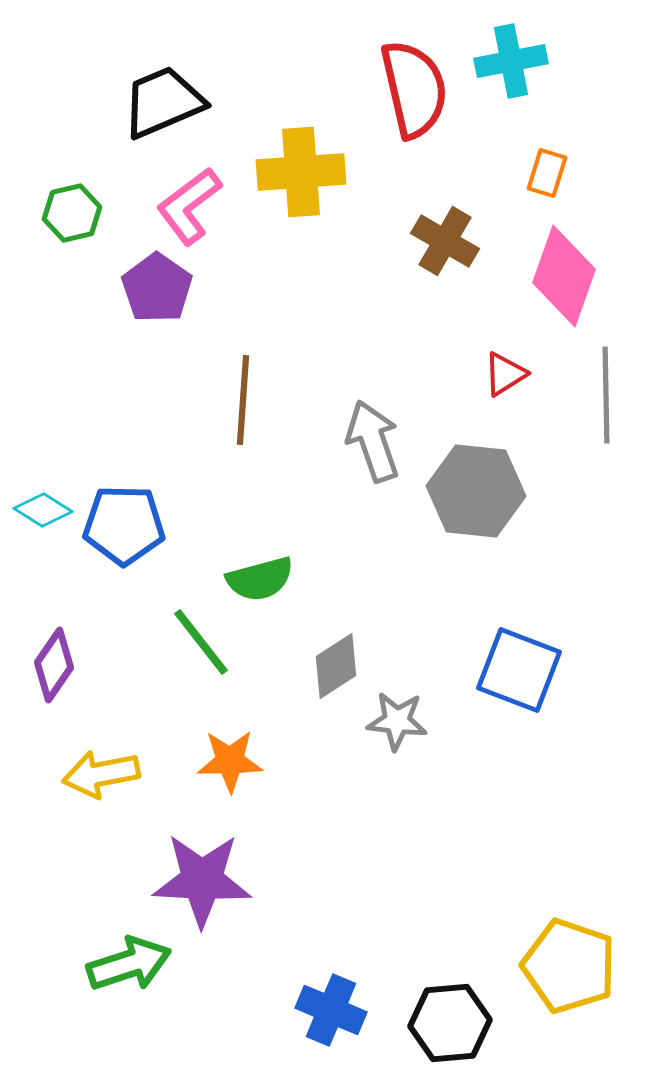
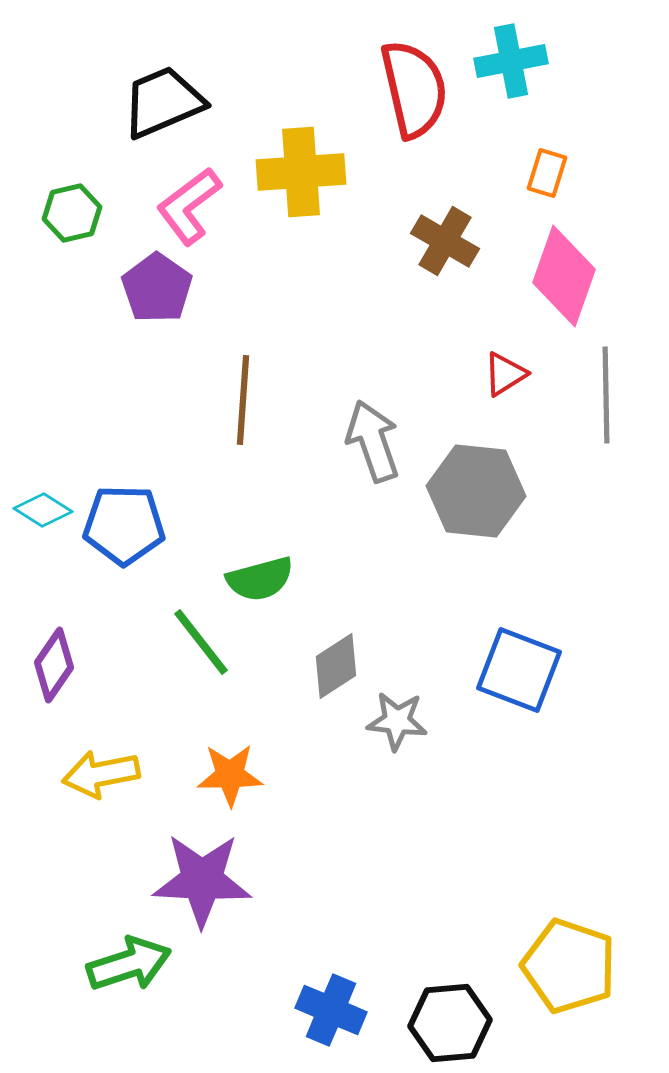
orange star: moved 14 px down
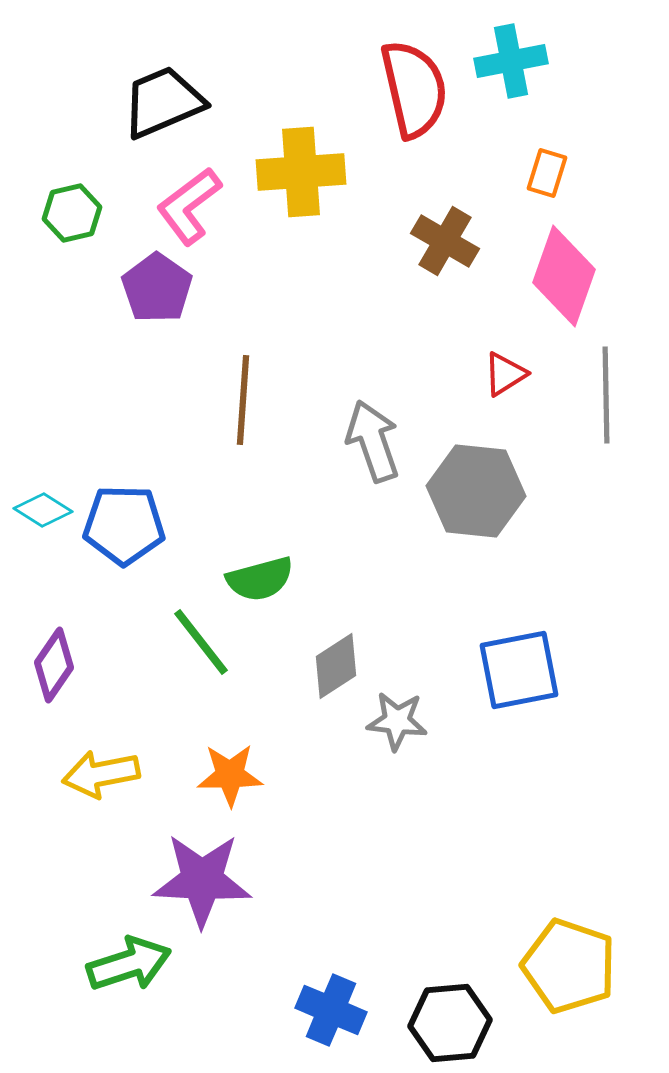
blue square: rotated 32 degrees counterclockwise
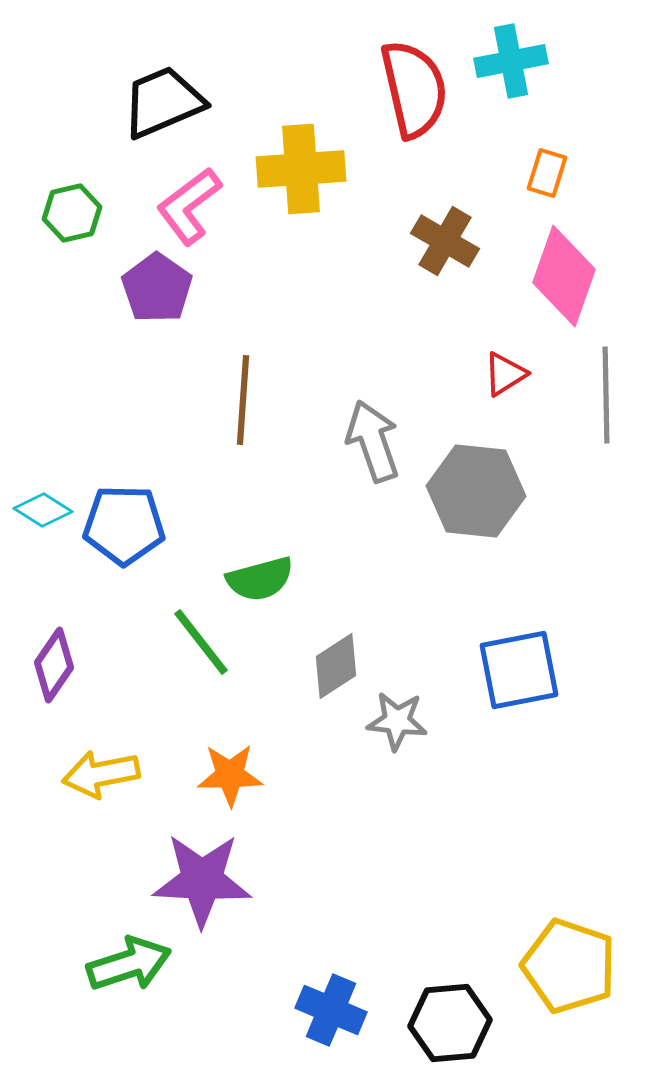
yellow cross: moved 3 px up
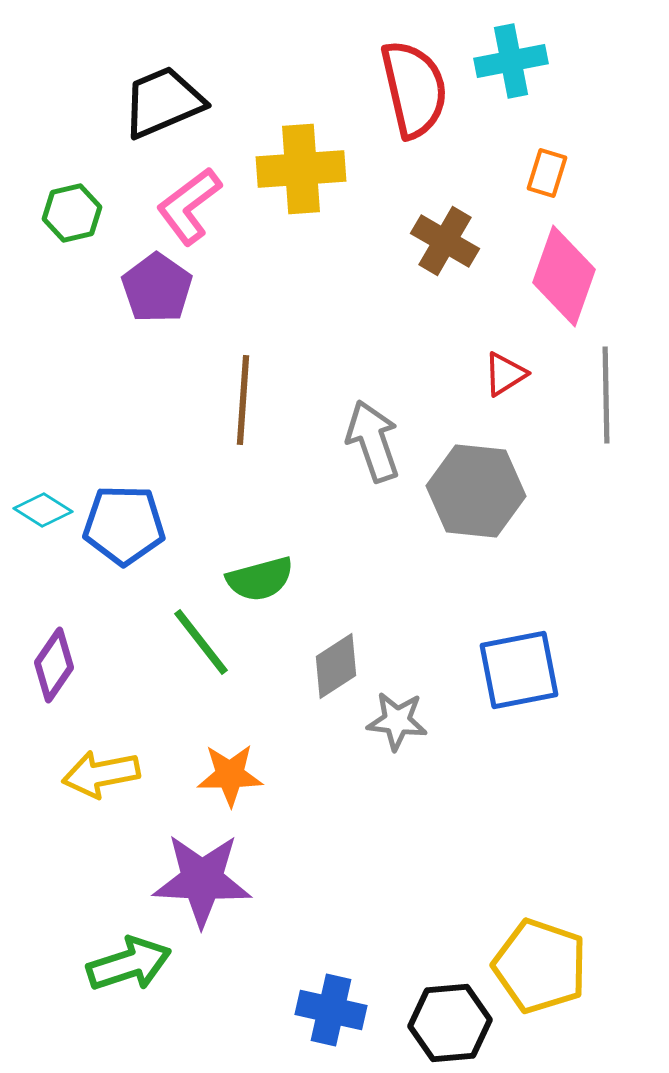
yellow pentagon: moved 29 px left
blue cross: rotated 10 degrees counterclockwise
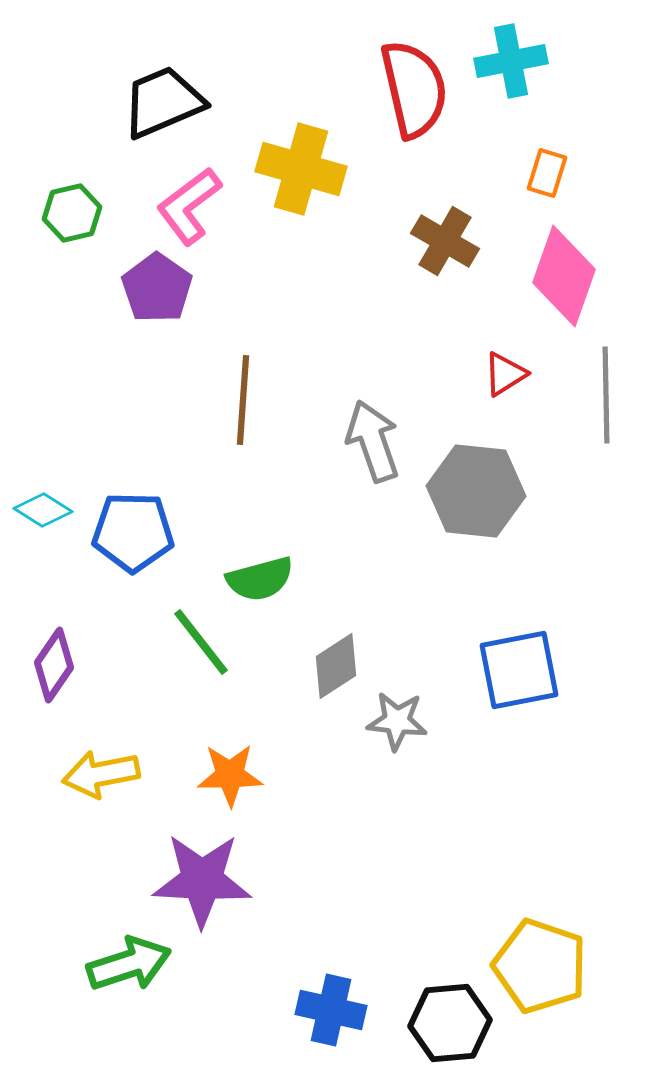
yellow cross: rotated 20 degrees clockwise
blue pentagon: moved 9 px right, 7 px down
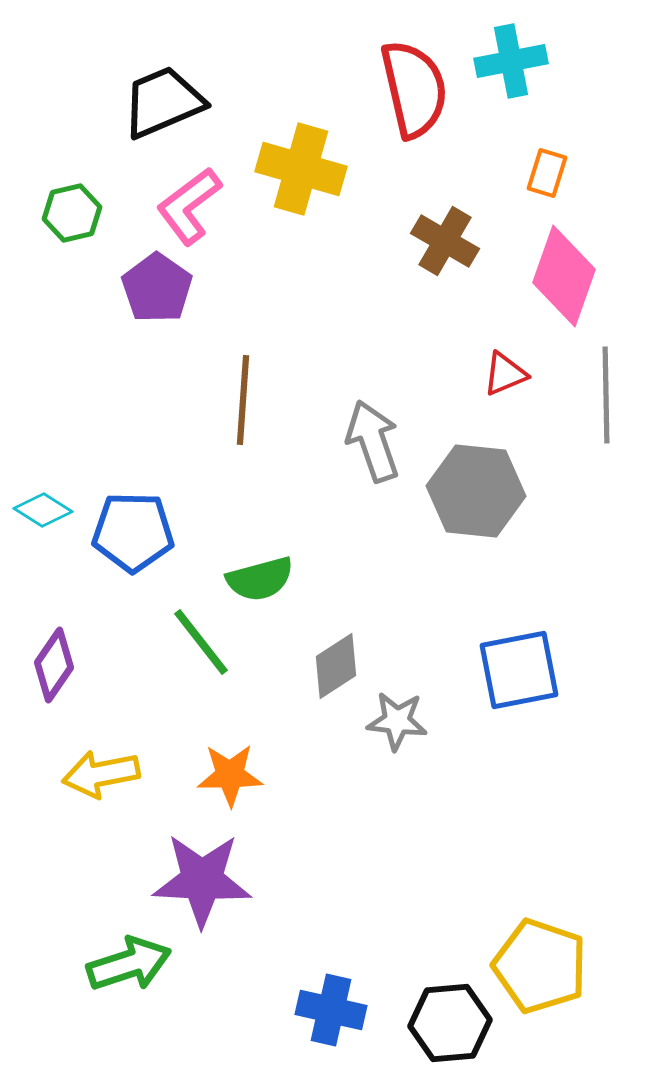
red triangle: rotated 9 degrees clockwise
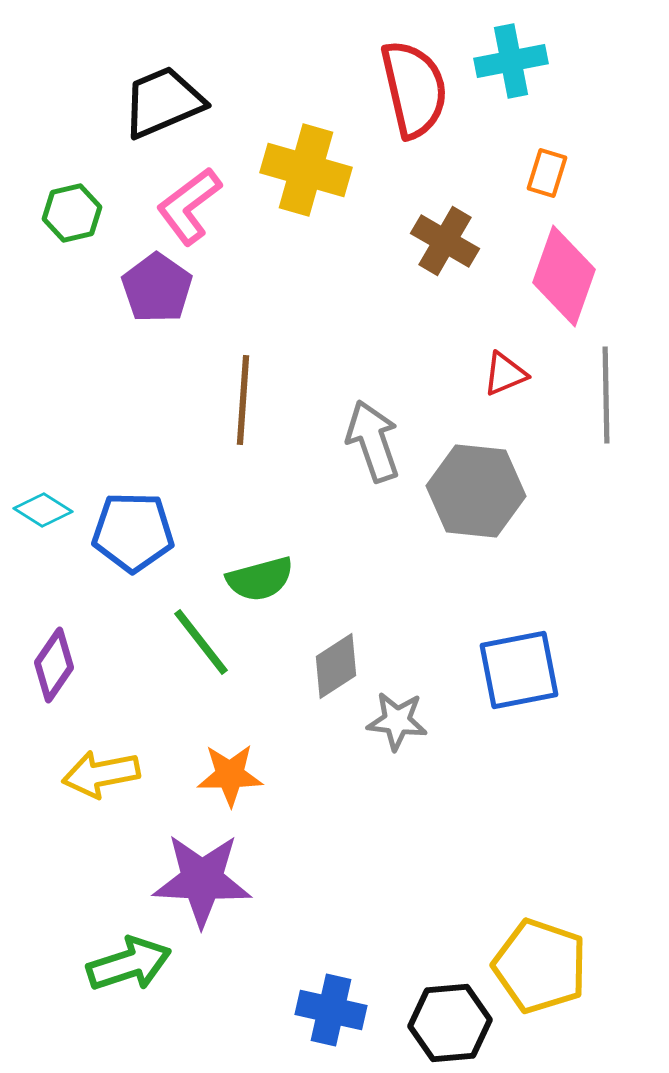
yellow cross: moved 5 px right, 1 px down
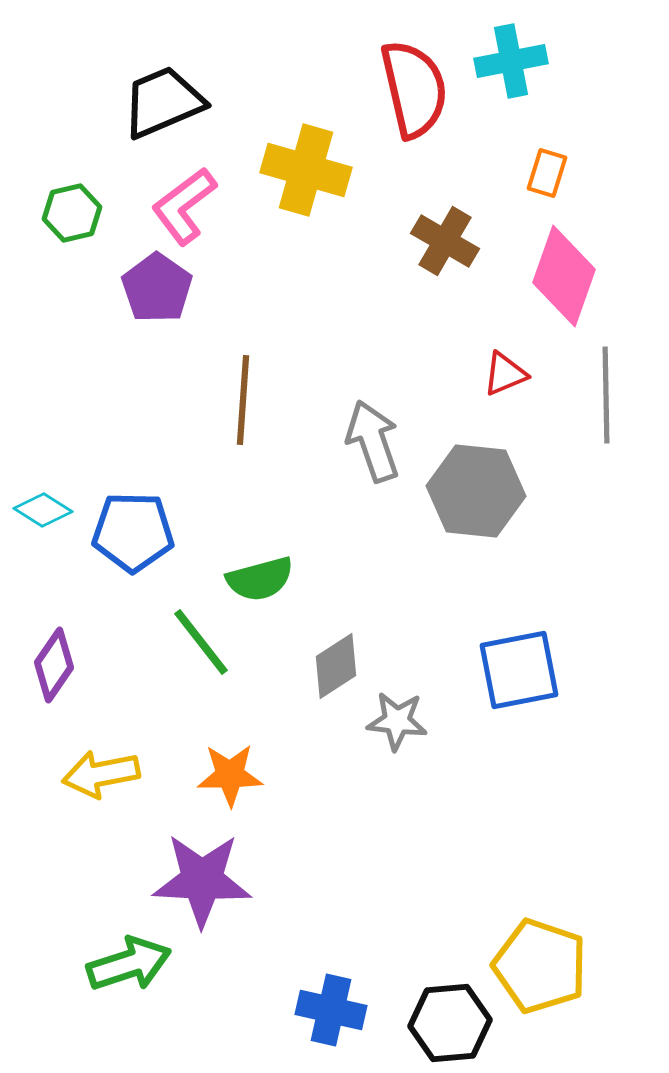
pink L-shape: moved 5 px left
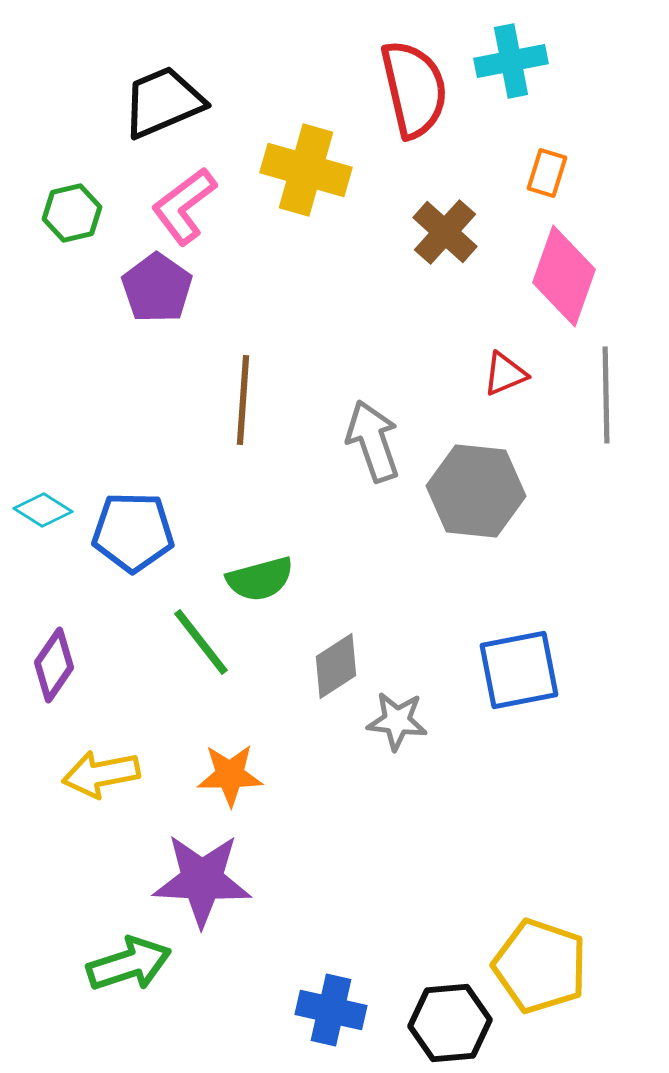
brown cross: moved 9 px up; rotated 12 degrees clockwise
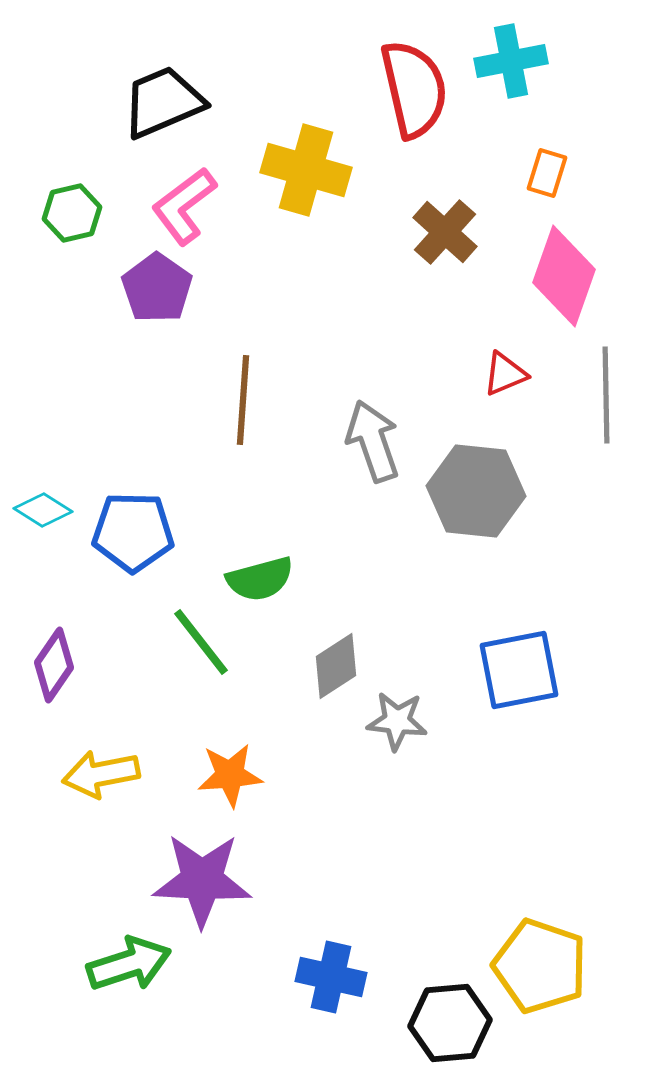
orange star: rotated 4 degrees counterclockwise
blue cross: moved 33 px up
